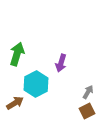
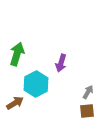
brown square: rotated 21 degrees clockwise
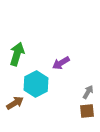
purple arrow: rotated 42 degrees clockwise
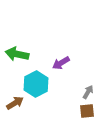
green arrow: rotated 95 degrees counterclockwise
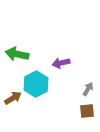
purple arrow: rotated 18 degrees clockwise
gray arrow: moved 3 px up
brown arrow: moved 2 px left, 5 px up
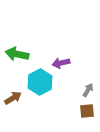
cyan hexagon: moved 4 px right, 2 px up
gray arrow: moved 1 px down
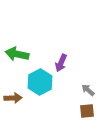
purple arrow: rotated 54 degrees counterclockwise
gray arrow: rotated 80 degrees counterclockwise
brown arrow: rotated 30 degrees clockwise
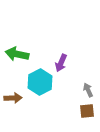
gray arrow: rotated 24 degrees clockwise
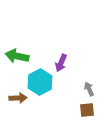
green arrow: moved 2 px down
gray arrow: moved 1 px right, 1 px up
brown arrow: moved 5 px right
brown square: moved 1 px up
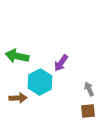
purple arrow: rotated 12 degrees clockwise
brown square: moved 1 px right, 1 px down
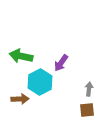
green arrow: moved 4 px right
gray arrow: rotated 32 degrees clockwise
brown arrow: moved 2 px right, 1 px down
brown square: moved 1 px left, 1 px up
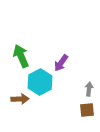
green arrow: rotated 55 degrees clockwise
